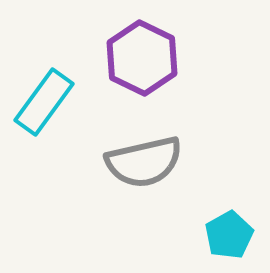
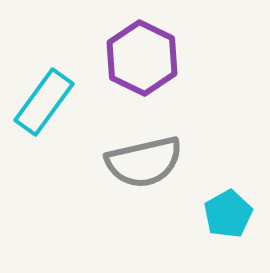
cyan pentagon: moved 1 px left, 21 px up
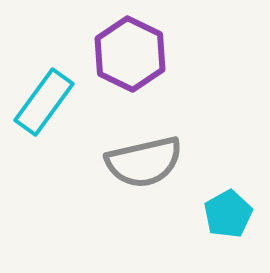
purple hexagon: moved 12 px left, 4 px up
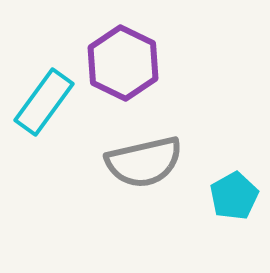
purple hexagon: moved 7 px left, 9 px down
cyan pentagon: moved 6 px right, 18 px up
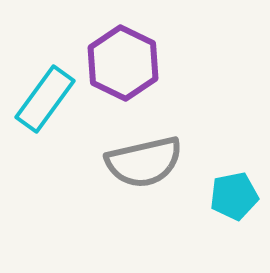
cyan rectangle: moved 1 px right, 3 px up
cyan pentagon: rotated 18 degrees clockwise
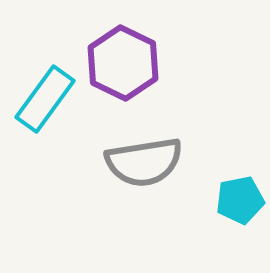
gray semicircle: rotated 4 degrees clockwise
cyan pentagon: moved 6 px right, 4 px down
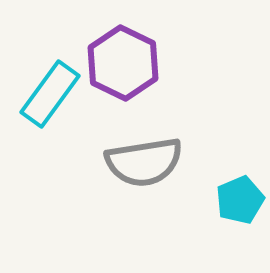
cyan rectangle: moved 5 px right, 5 px up
cyan pentagon: rotated 12 degrees counterclockwise
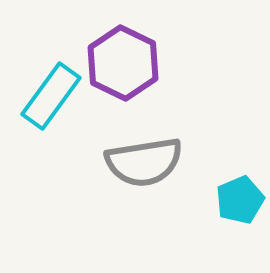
cyan rectangle: moved 1 px right, 2 px down
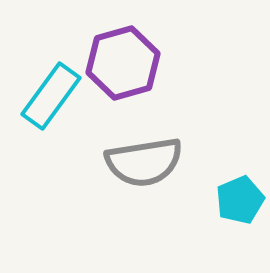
purple hexagon: rotated 18 degrees clockwise
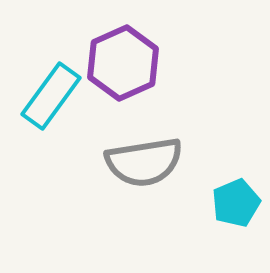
purple hexagon: rotated 8 degrees counterclockwise
cyan pentagon: moved 4 px left, 3 px down
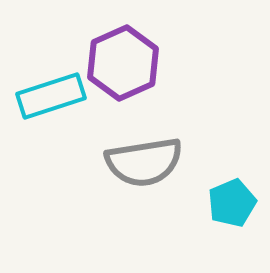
cyan rectangle: rotated 36 degrees clockwise
cyan pentagon: moved 4 px left
